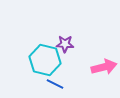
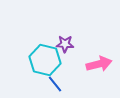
pink arrow: moved 5 px left, 3 px up
blue line: rotated 24 degrees clockwise
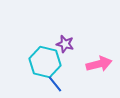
purple star: rotated 12 degrees clockwise
cyan hexagon: moved 2 px down
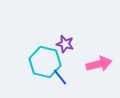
blue line: moved 5 px right, 7 px up
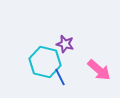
pink arrow: moved 6 px down; rotated 55 degrees clockwise
blue line: rotated 12 degrees clockwise
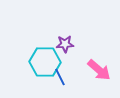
purple star: rotated 18 degrees counterclockwise
cyan hexagon: rotated 12 degrees counterclockwise
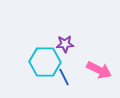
pink arrow: rotated 15 degrees counterclockwise
blue line: moved 4 px right
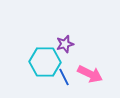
purple star: rotated 12 degrees counterclockwise
pink arrow: moved 9 px left, 4 px down
